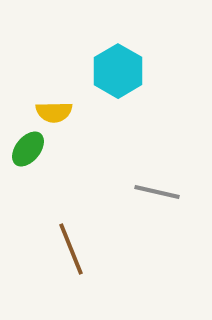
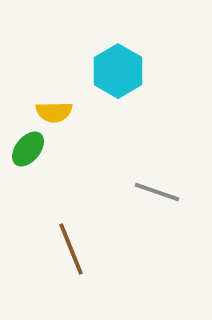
gray line: rotated 6 degrees clockwise
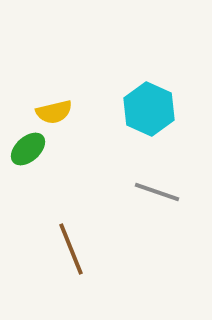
cyan hexagon: moved 31 px right, 38 px down; rotated 6 degrees counterclockwise
yellow semicircle: rotated 12 degrees counterclockwise
green ellipse: rotated 9 degrees clockwise
